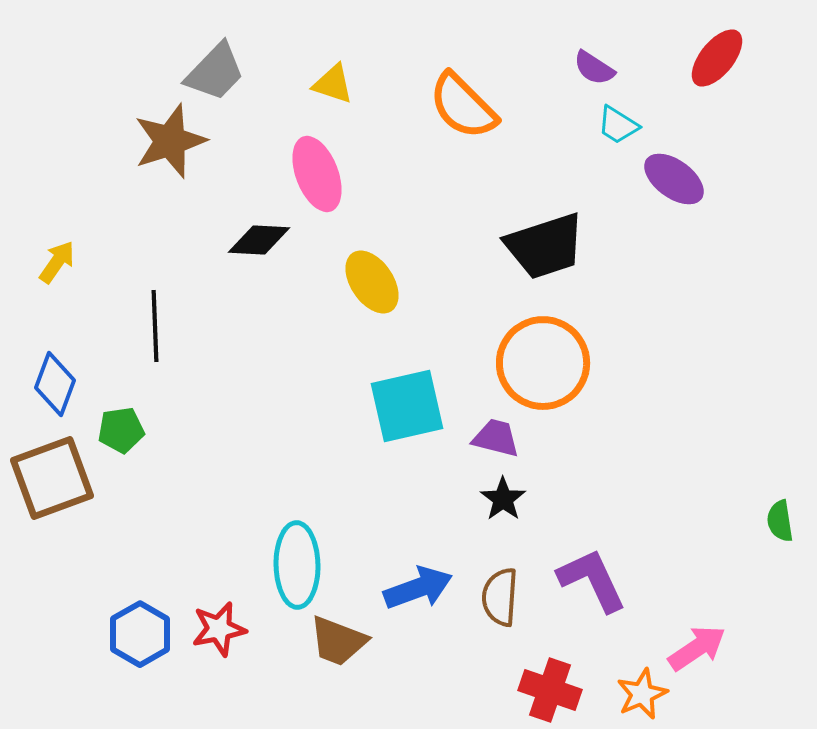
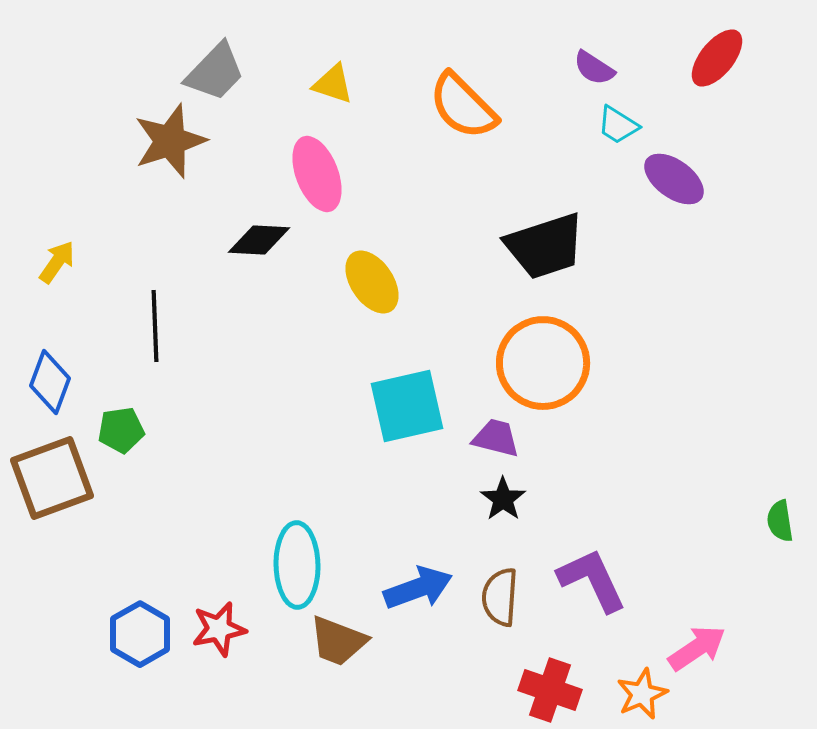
blue diamond: moved 5 px left, 2 px up
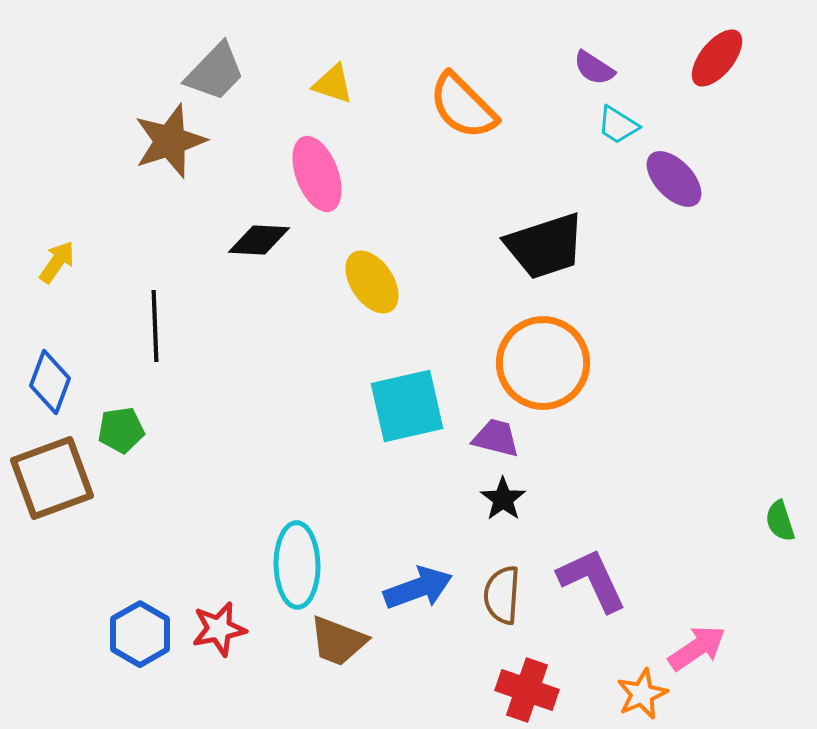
purple ellipse: rotated 10 degrees clockwise
green semicircle: rotated 9 degrees counterclockwise
brown semicircle: moved 2 px right, 2 px up
red cross: moved 23 px left
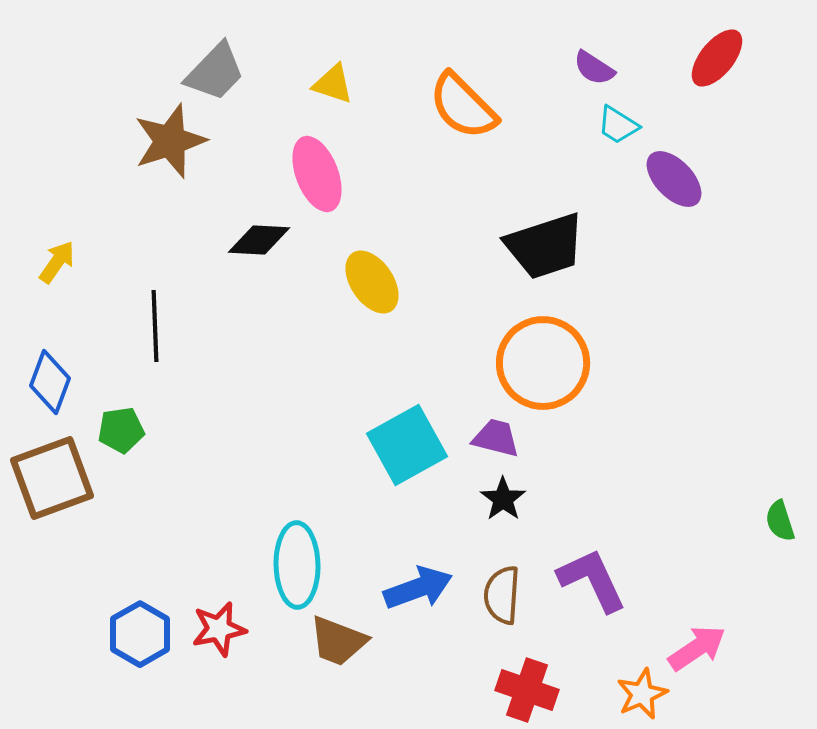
cyan square: moved 39 px down; rotated 16 degrees counterclockwise
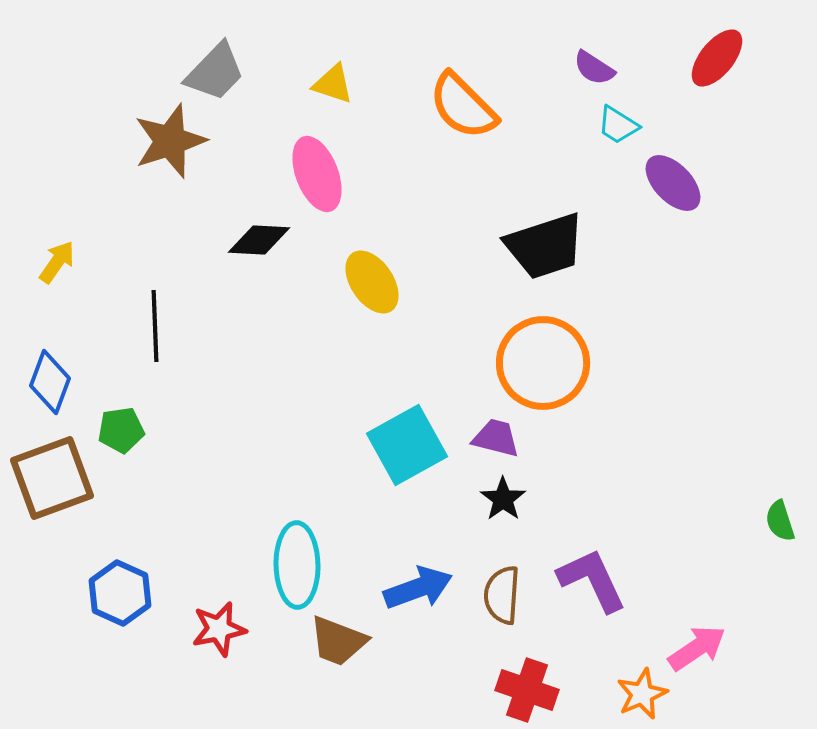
purple ellipse: moved 1 px left, 4 px down
blue hexagon: moved 20 px left, 41 px up; rotated 6 degrees counterclockwise
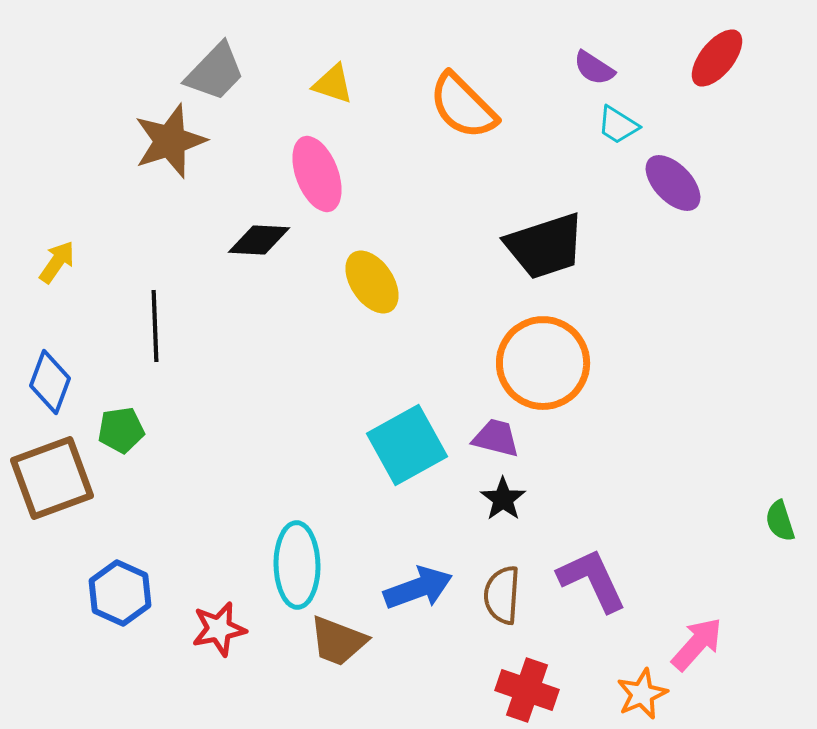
pink arrow: moved 4 px up; rotated 14 degrees counterclockwise
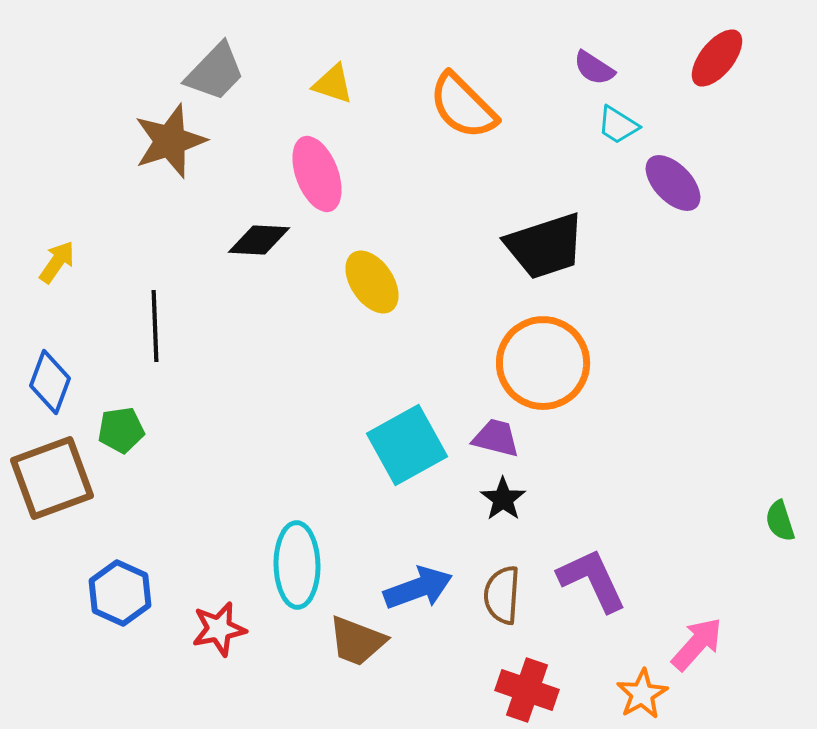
brown trapezoid: moved 19 px right
orange star: rotated 6 degrees counterclockwise
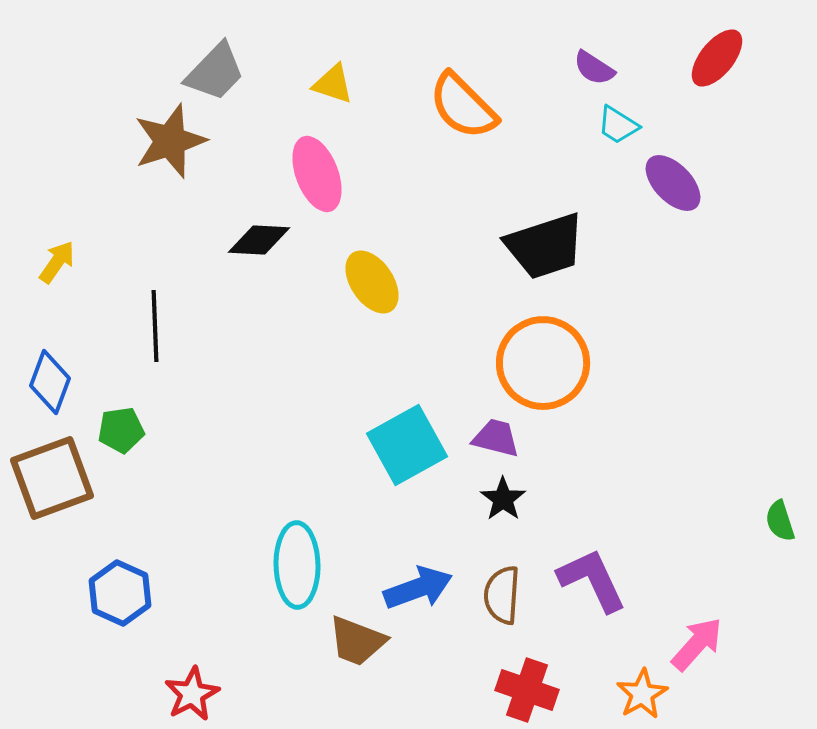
red star: moved 27 px left, 65 px down; rotated 16 degrees counterclockwise
